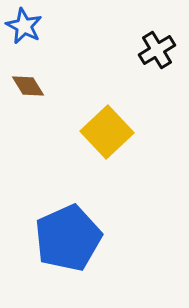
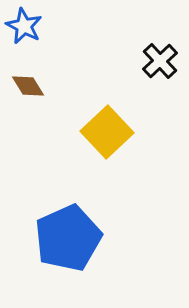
black cross: moved 3 px right, 11 px down; rotated 12 degrees counterclockwise
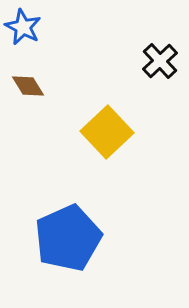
blue star: moved 1 px left, 1 px down
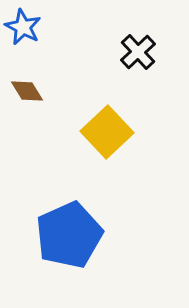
black cross: moved 22 px left, 9 px up
brown diamond: moved 1 px left, 5 px down
blue pentagon: moved 1 px right, 3 px up
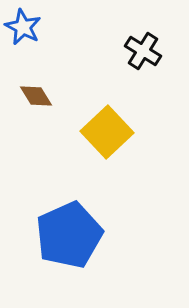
black cross: moved 5 px right, 1 px up; rotated 15 degrees counterclockwise
brown diamond: moved 9 px right, 5 px down
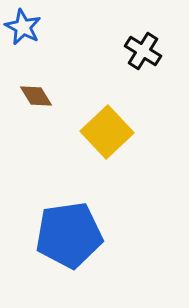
blue pentagon: rotated 16 degrees clockwise
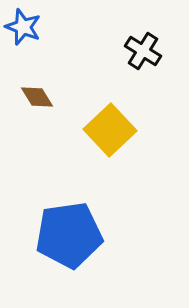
blue star: rotated 6 degrees counterclockwise
brown diamond: moved 1 px right, 1 px down
yellow square: moved 3 px right, 2 px up
